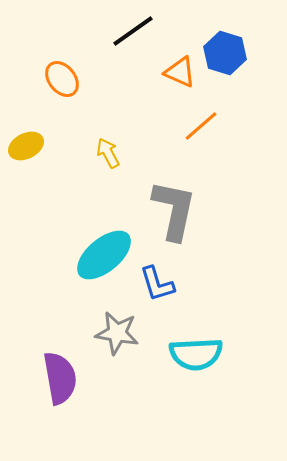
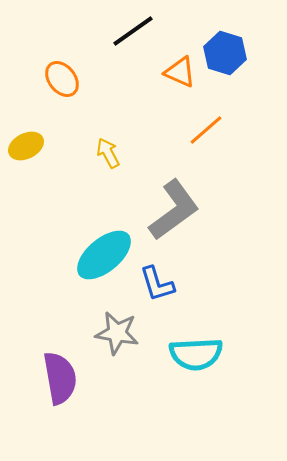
orange line: moved 5 px right, 4 px down
gray L-shape: rotated 42 degrees clockwise
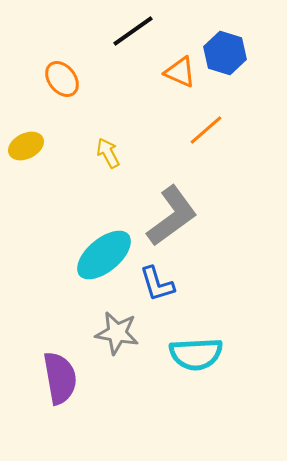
gray L-shape: moved 2 px left, 6 px down
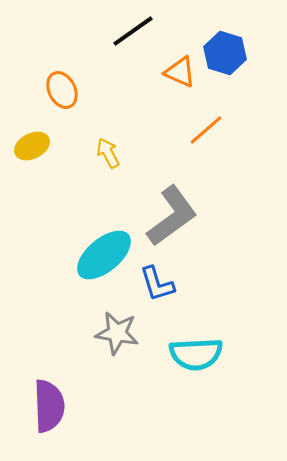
orange ellipse: moved 11 px down; rotated 12 degrees clockwise
yellow ellipse: moved 6 px right
purple semicircle: moved 11 px left, 28 px down; rotated 8 degrees clockwise
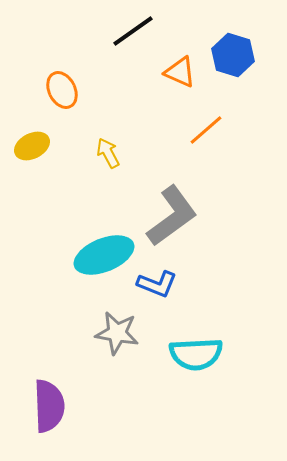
blue hexagon: moved 8 px right, 2 px down
cyan ellipse: rotated 18 degrees clockwise
blue L-shape: rotated 51 degrees counterclockwise
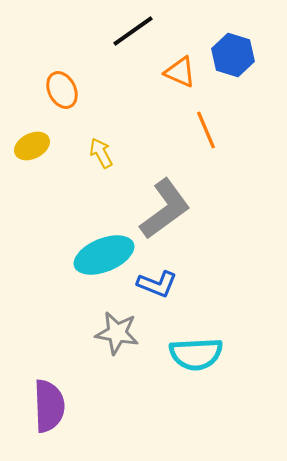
orange line: rotated 72 degrees counterclockwise
yellow arrow: moved 7 px left
gray L-shape: moved 7 px left, 7 px up
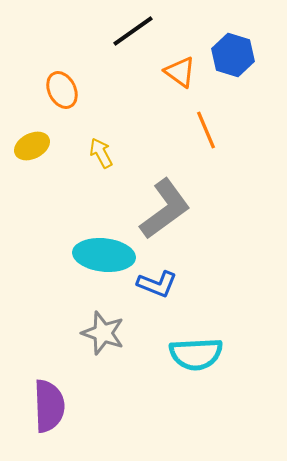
orange triangle: rotated 12 degrees clockwise
cyan ellipse: rotated 28 degrees clockwise
gray star: moved 14 px left; rotated 9 degrees clockwise
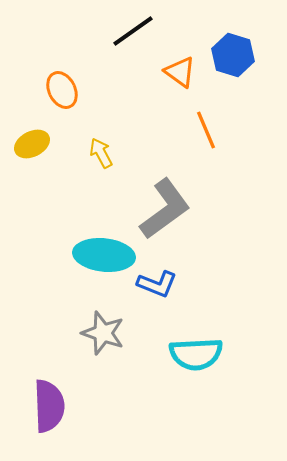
yellow ellipse: moved 2 px up
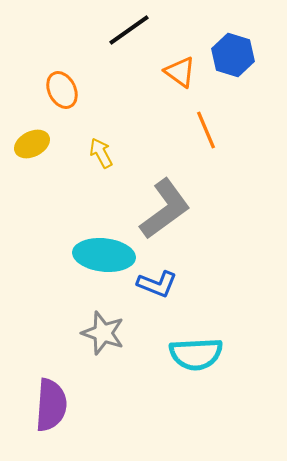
black line: moved 4 px left, 1 px up
purple semicircle: moved 2 px right, 1 px up; rotated 6 degrees clockwise
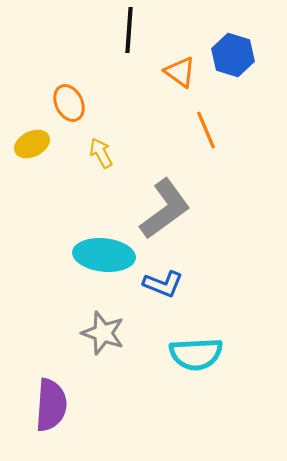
black line: rotated 51 degrees counterclockwise
orange ellipse: moved 7 px right, 13 px down
blue L-shape: moved 6 px right
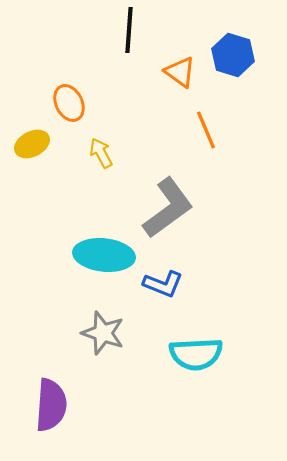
gray L-shape: moved 3 px right, 1 px up
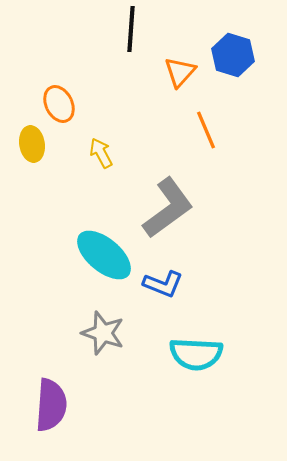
black line: moved 2 px right, 1 px up
orange triangle: rotated 36 degrees clockwise
orange ellipse: moved 10 px left, 1 px down
yellow ellipse: rotated 72 degrees counterclockwise
cyan ellipse: rotated 34 degrees clockwise
cyan semicircle: rotated 6 degrees clockwise
